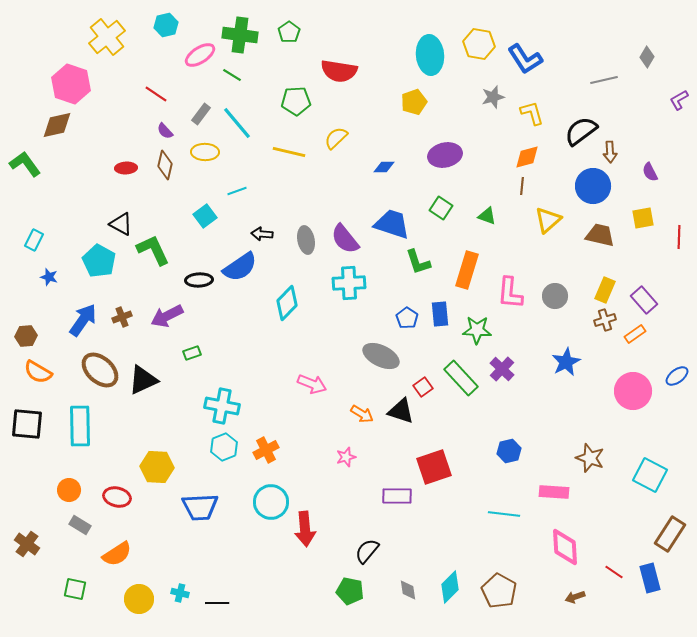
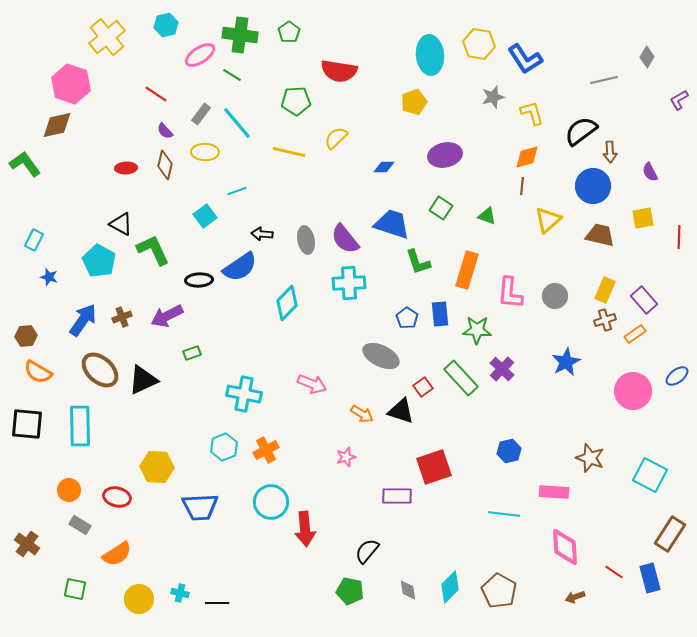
cyan cross at (222, 406): moved 22 px right, 12 px up
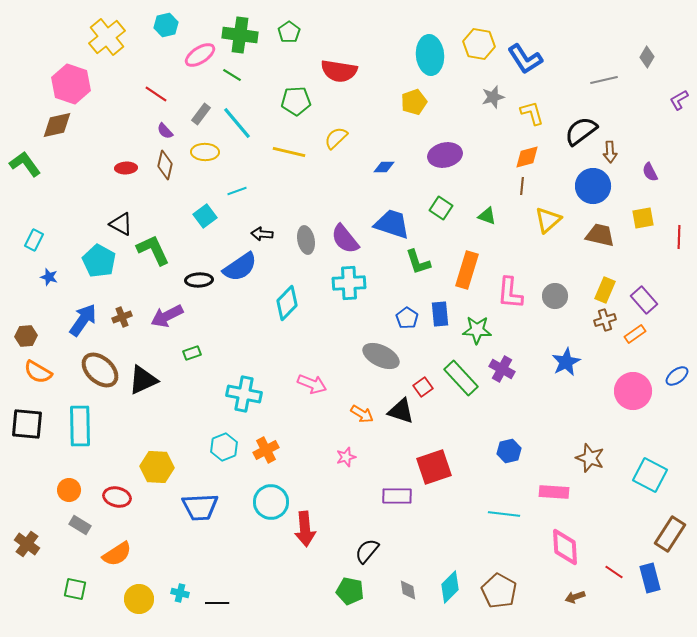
purple cross at (502, 369): rotated 15 degrees counterclockwise
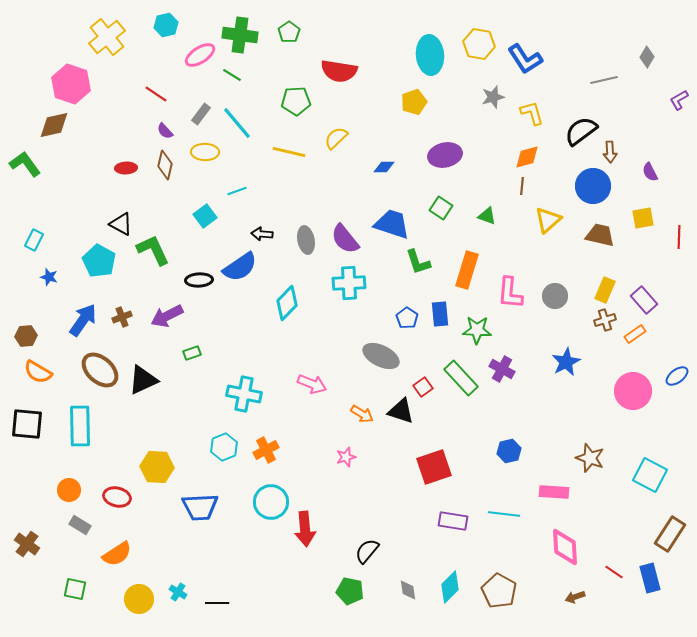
brown diamond at (57, 125): moved 3 px left
purple rectangle at (397, 496): moved 56 px right, 25 px down; rotated 8 degrees clockwise
cyan cross at (180, 593): moved 2 px left, 1 px up; rotated 18 degrees clockwise
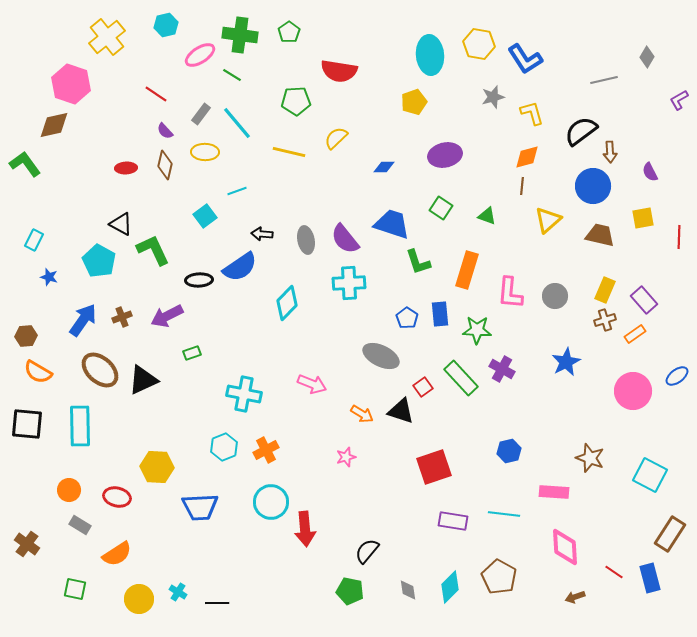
brown pentagon at (499, 591): moved 14 px up
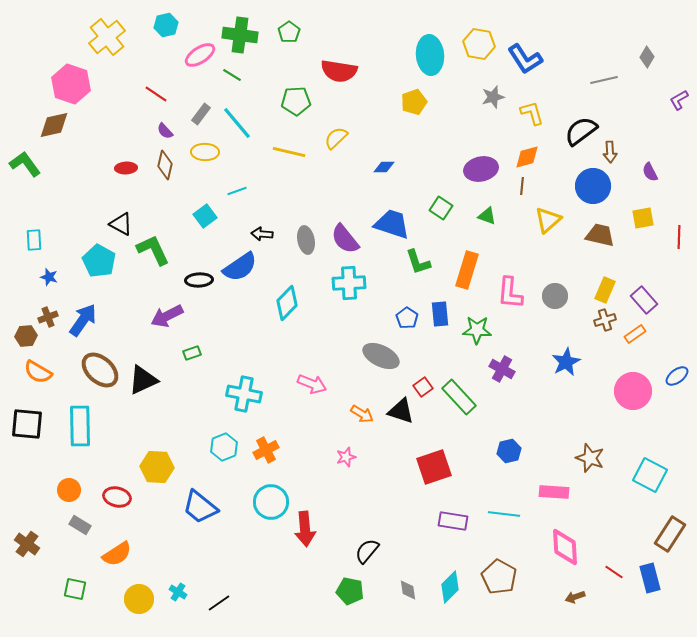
purple ellipse at (445, 155): moved 36 px right, 14 px down
cyan rectangle at (34, 240): rotated 30 degrees counterclockwise
brown cross at (122, 317): moved 74 px left
green rectangle at (461, 378): moved 2 px left, 19 px down
blue trapezoid at (200, 507): rotated 42 degrees clockwise
black line at (217, 603): moved 2 px right; rotated 35 degrees counterclockwise
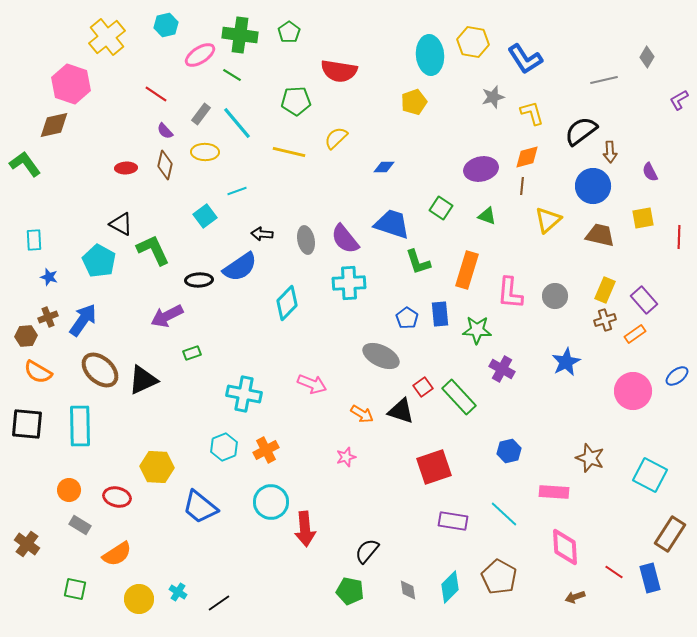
yellow hexagon at (479, 44): moved 6 px left, 2 px up
cyan line at (504, 514): rotated 36 degrees clockwise
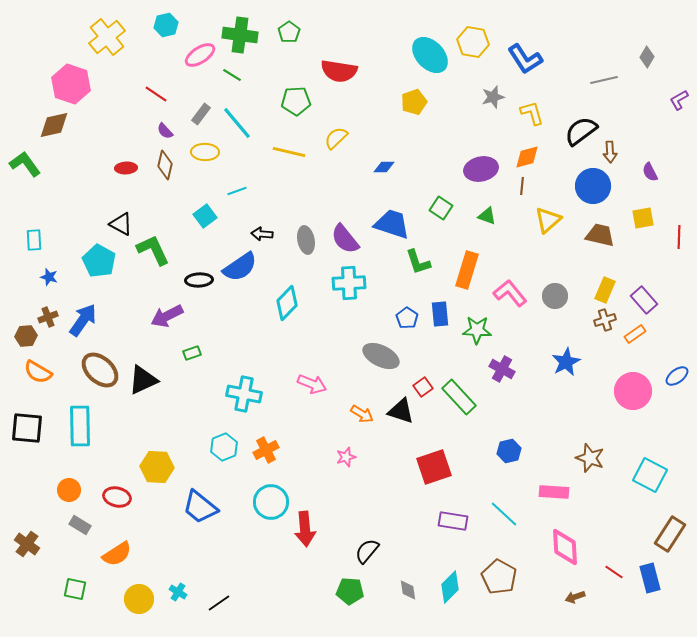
cyan ellipse at (430, 55): rotated 39 degrees counterclockwise
pink L-shape at (510, 293): rotated 136 degrees clockwise
black square at (27, 424): moved 4 px down
green pentagon at (350, 591): rotated 8 degrees counterclockwise
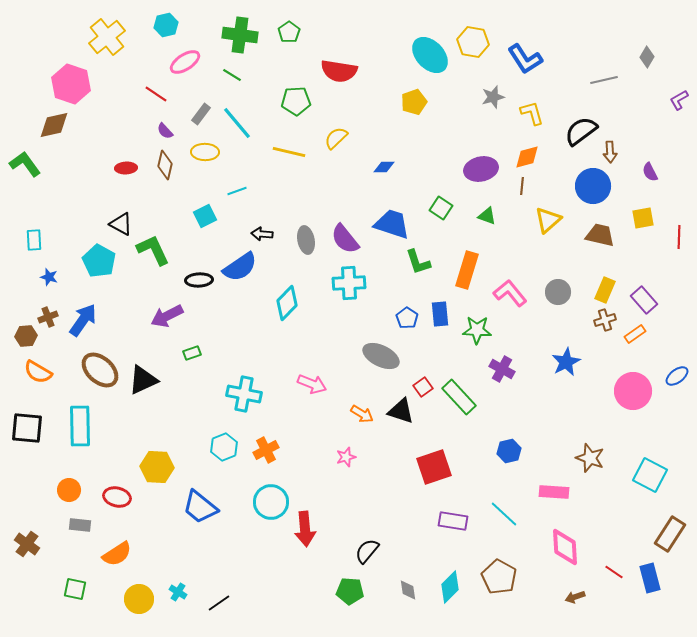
pink ellipse at (200, 55): moved 15 px left, 7 px down
cyan square at (205, 216): rotated 10 degrees clockwise
gray circle at (555, 296): moved 3 px right, 4 px up
gray rectangle at (80, 525): rotated 25 degrees counterclockwise
